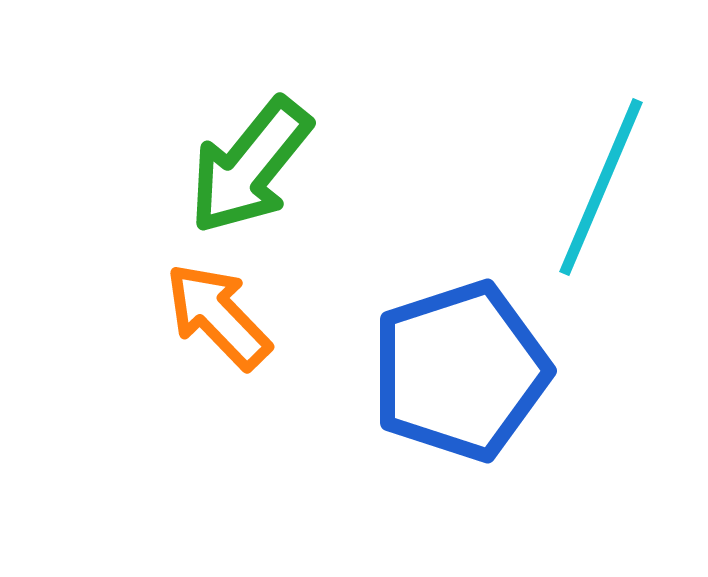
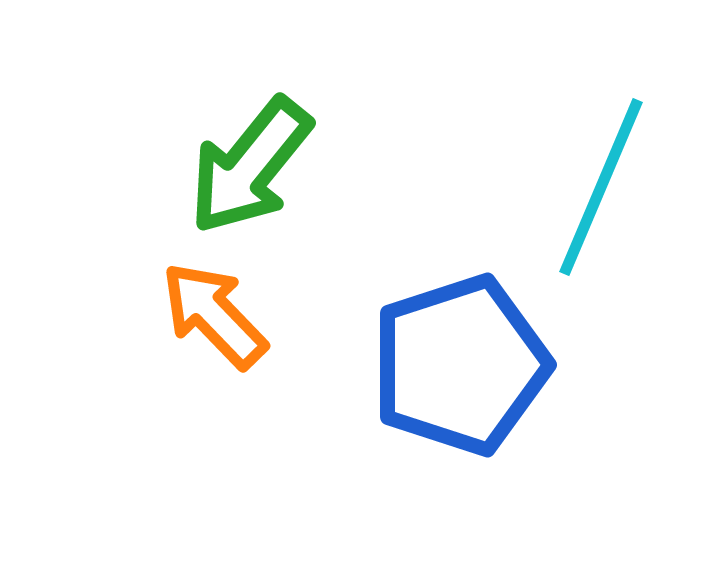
orange arrow: moved 4 px left, 1 px up
blue pentagon: moved 6 px up
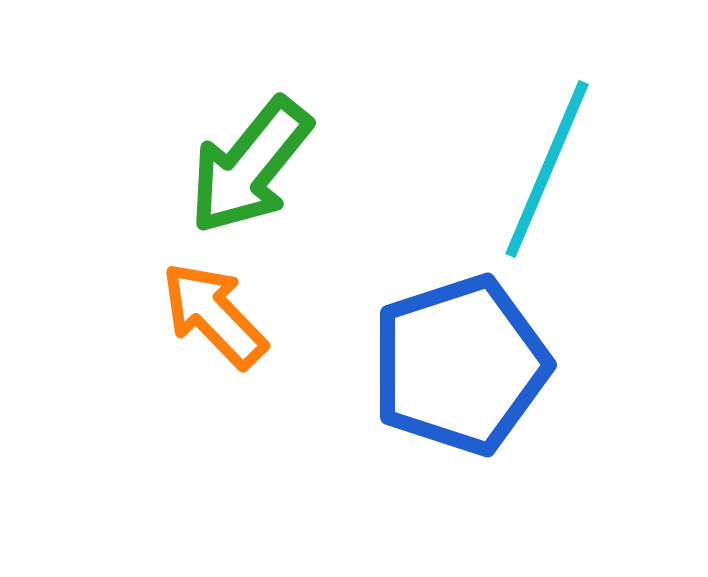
cyan line: moved 54 px left, 18 px up
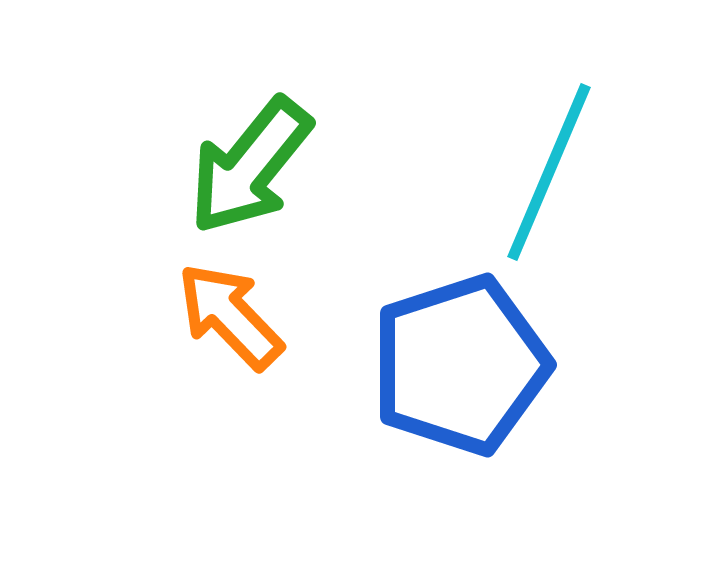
cyan line: moved 2 px right, 3 px down
orange arrow: moved 16 px right, 1 px down
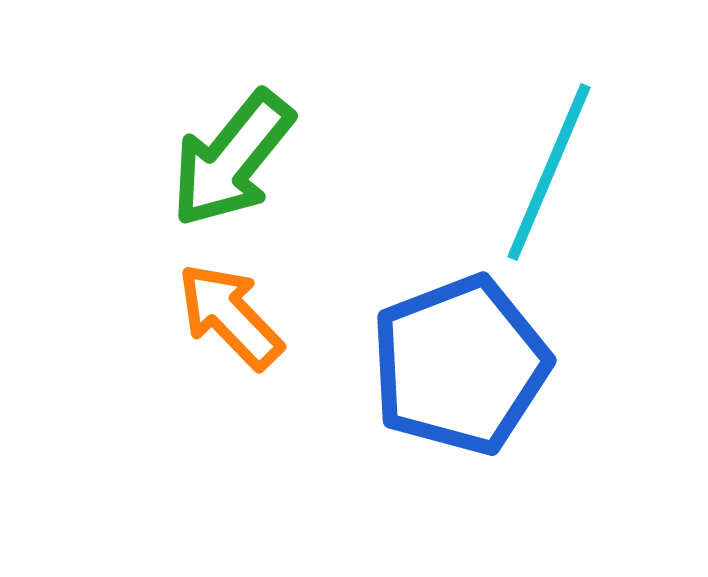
green arrow: moved 18 px left, 7 px up
blue pentagon: rotated 3 degrees counterclockwise
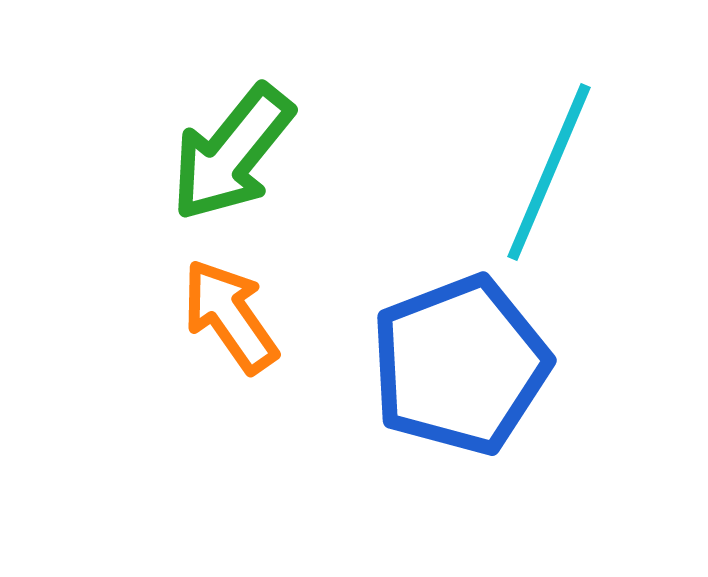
green arrow: moved 6 px up
orange arrow: rotated 9 degrees clockwise
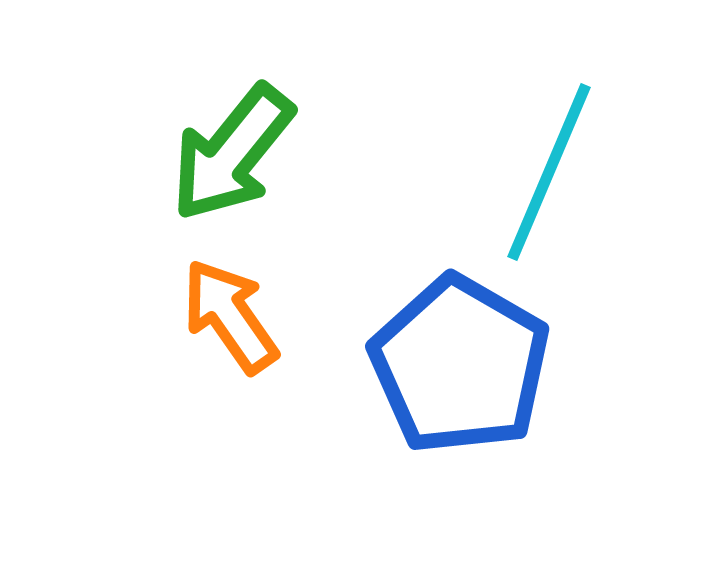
blue pentagon: rotated 21 degrees counterclockwise
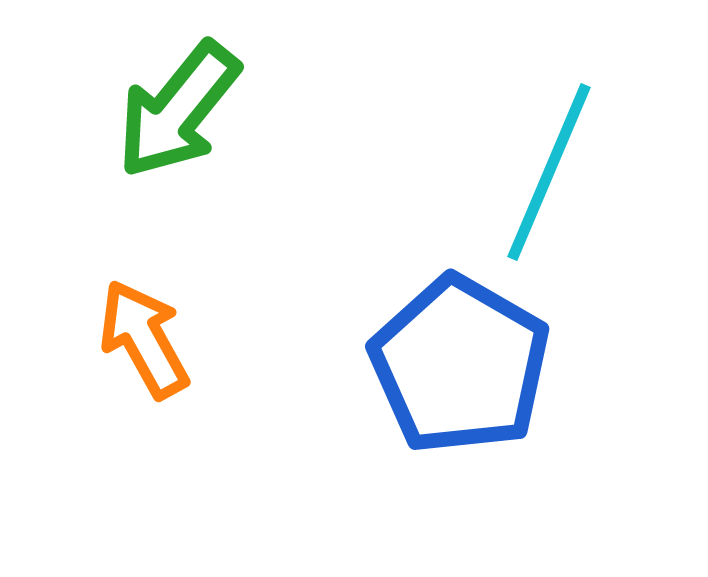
green arrow: moved 54 px left, 43 px up
orange arrow: moved 86 px left, 23 px down; rotated 6 degrees clockwise
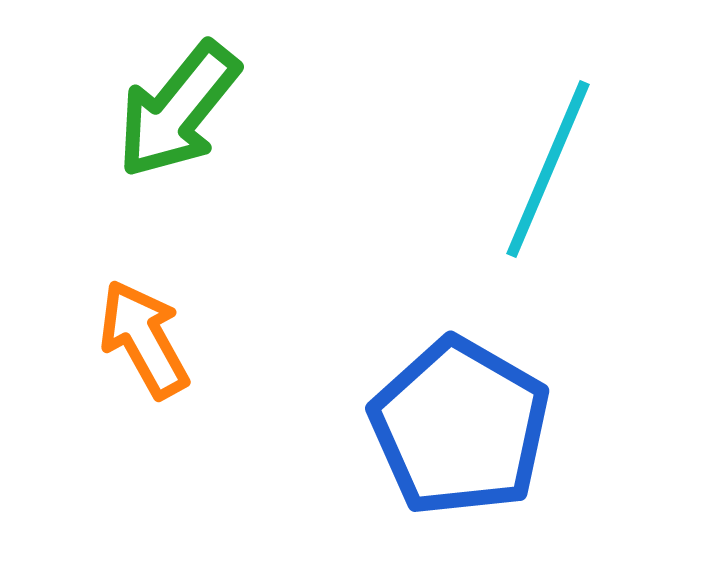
cyan line: moved 1 px left, 3 px up
blue pentagon: moved 62 px down
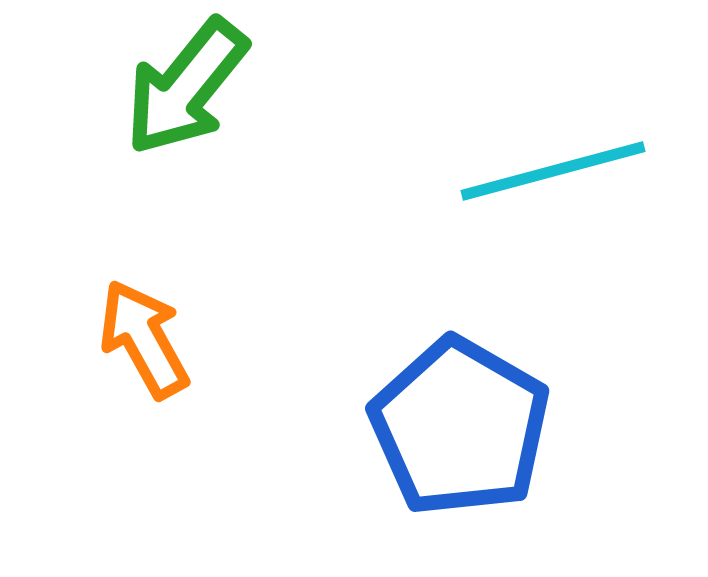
green arrow: moved 8 px right, 23 px up
cyan line: moved 5 px right, 2 px down; rotated 52 degrees clockwise
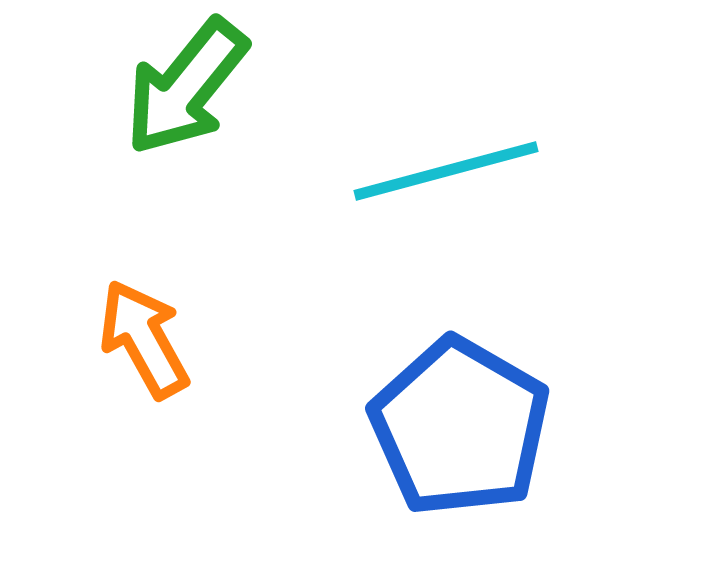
cyan line: moved 107 px left
